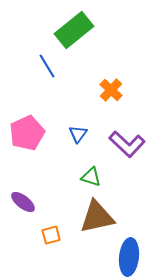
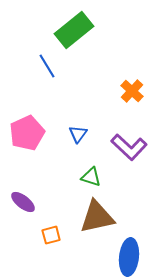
orange cross: moved 21 px right, 1 px down
purple L-shape: moved 2 px right, 3 px down
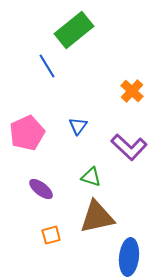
blue triangle: moved 8 px up
purple ellipse: moved 18 px right, 13 px up
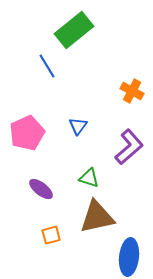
orange cross: rotated 15 degrees counterclockwise
purple L-shape: rotated 84 degrees counterclockwise
green triangle: moved 2 px left, 1 px down
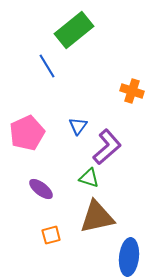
orange cross: rotated 10 degrees counterclockwise
purple L-shape: moved 22 px left
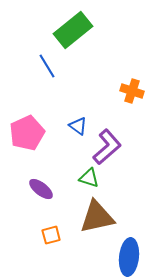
green rectangle: moved 1 px left
blue triangle: rotated 30 degrees counterclockwise
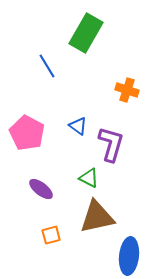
green rectangle: moved 13 px right, 3 px down; rotated 21 degrees counterclockwise
orange cross: moved 5 px left, 1 px up
pink pentagon: rotated 20 degrees counterclockwise
purple L-shape: moved 4 px right, 3 px up; rotated 33 degrees counterclockwise
green triangle: rotated 10 degrees clockwise
blue ellipse: moved 1 px up
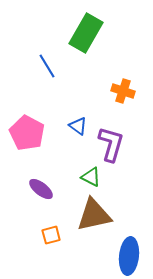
orange cross: moved 4 px left, 1 px down
green triangle: moved 2 px right, 1 px up
brown triangle: moved 3 px left, 2 px up
